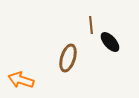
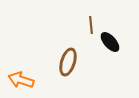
brown ellipse: moved 4 px down
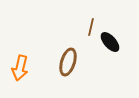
brown line: moved 2 px down; rotated 18 degrees clockwise
orange arrow: moved 1 px left, 12 px up; rotated 95 degrees counterclockwise
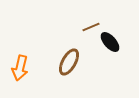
brown line: rotated 54 degrees clockwise
brown ellipse: moved 1 px right; rotated 12 degrees clockwise
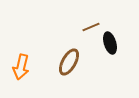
black ellipse: moved 1 px down; rotated 25 degrees clockwise
orange arrow: moved 1 px right, 1 px up
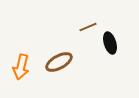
brown line: moved 3 px left
brown ellipse: moved 10 px left; rotated 32 degrees clockwise
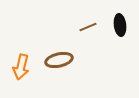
black ellipse: moved 10 px right, 18 px up; rotated 10 degrees clockwise
brown ellipse: moved 2 px up; rotated 16 degrees clockwise
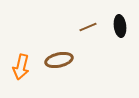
black ellipse: moved 1 px down
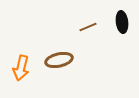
black ellipse: moved 2 px right, 4 px up
orange arrow: moved 1 px down
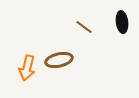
brown line: moved 4 px left; rotated 60 degrees clockwise
orange arrow: moved 6 px right
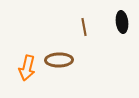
brown line: rotated 42 degrees clockwise
brown ellipse: rotated 12 degrees clockwise
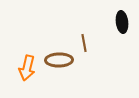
brown line: moved 16 px down
